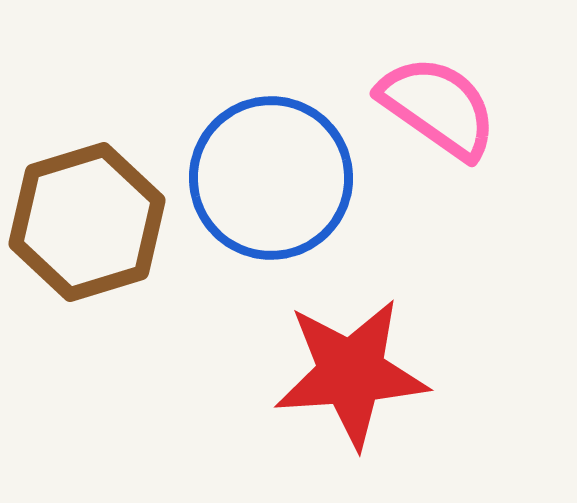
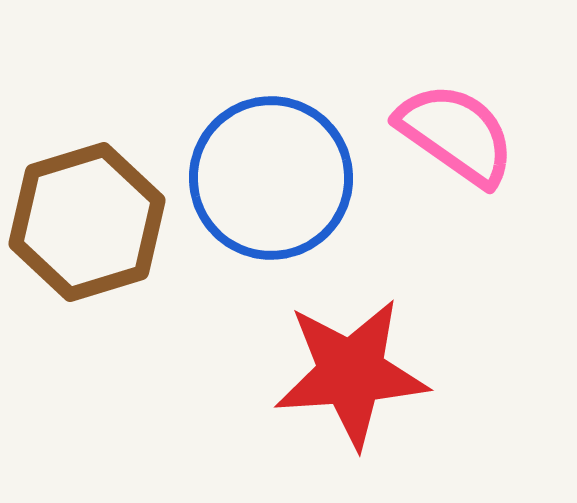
pink semicircle: moved 18 px right, 27 px down
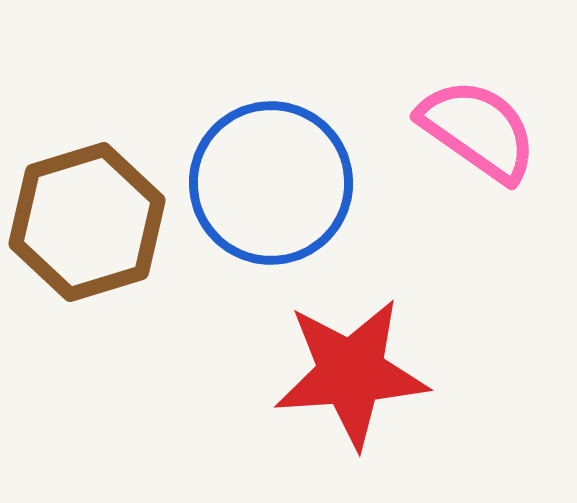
pink semicircle: moved 22 px right, 4 px up
blue circle: moved 5 px down
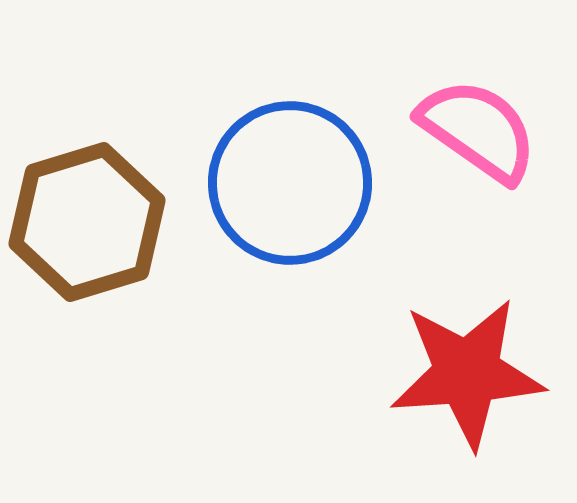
blue circle: moved 19 px right
red star: moved 116 px right
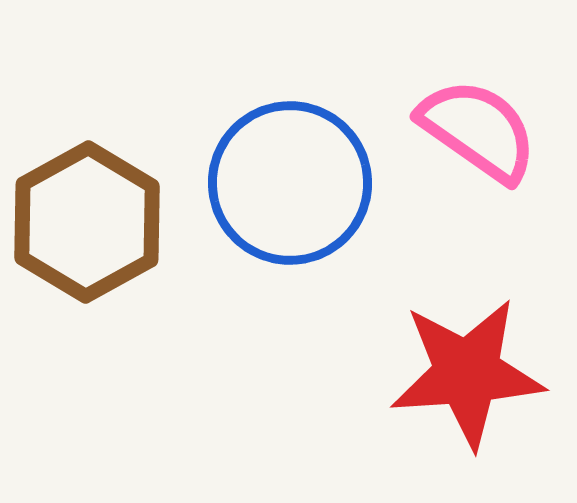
brown hexagon: rotated 12 degrees counterclockwise
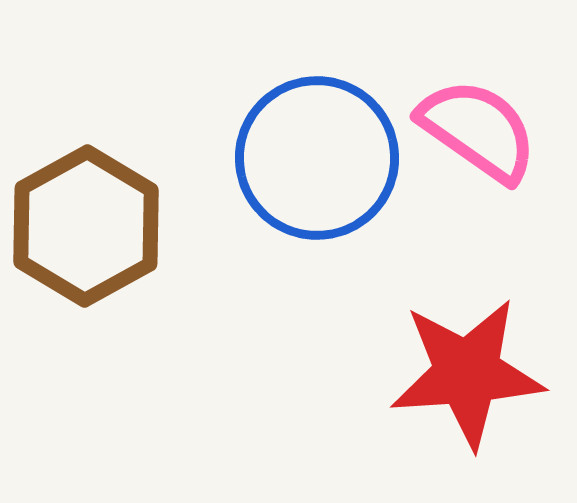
blue circle: moved 27 px right, 25 px up
brown hexagon: moved 1 px left, 4 px down
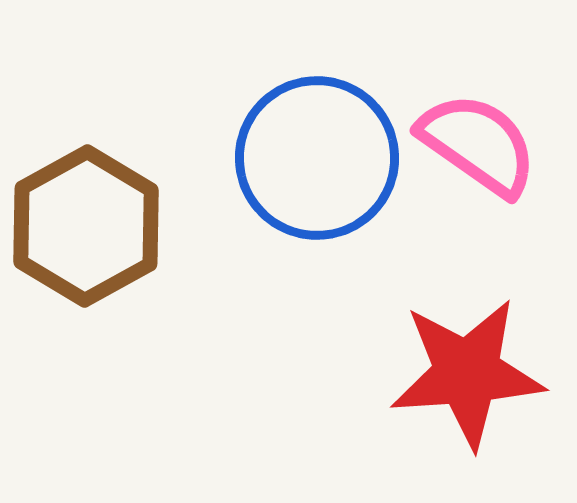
pink semicircle: moved 14 px down
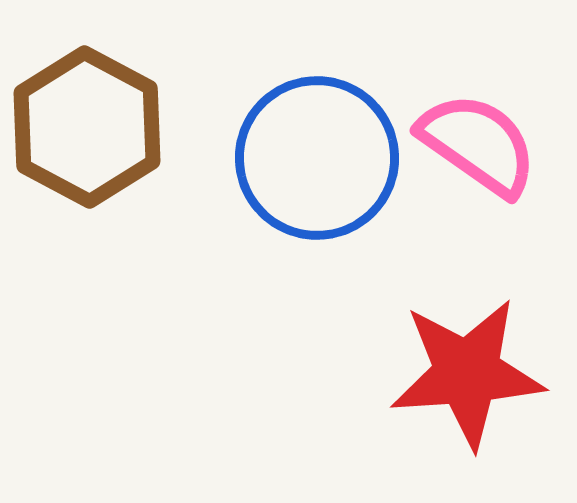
brown hexagon: moved 1 px right, 99 px up; rotated 3 degrees counterclockwise
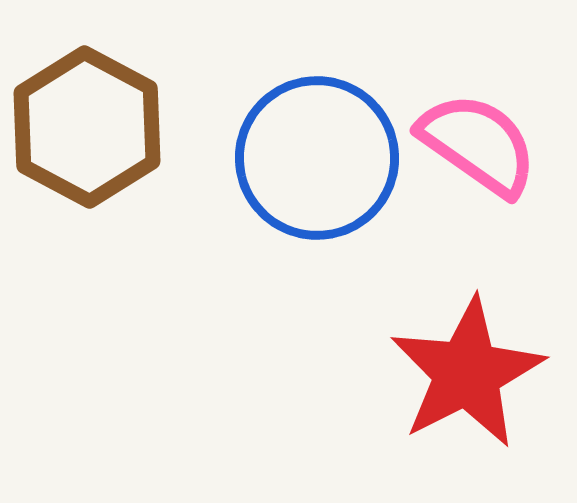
red star: rotated 23 degrees counterclockwise
